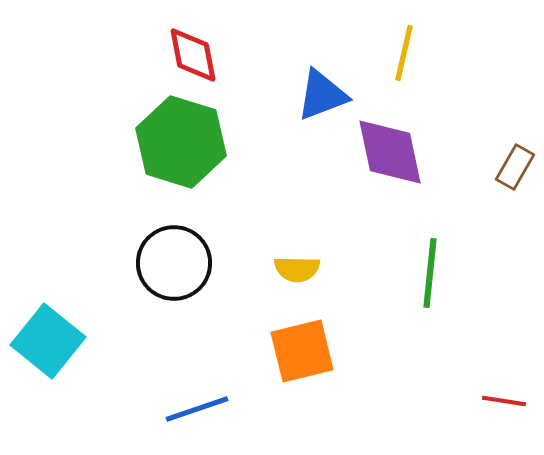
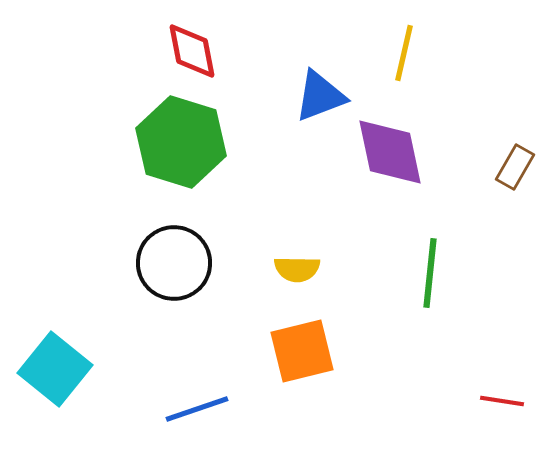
red diamond: moved 1 px left, 4 px up
blue triangle: moved 2 px left, 1 px down
cyan square: moved 7 px right, 28 px down
red line: moved 2 px left
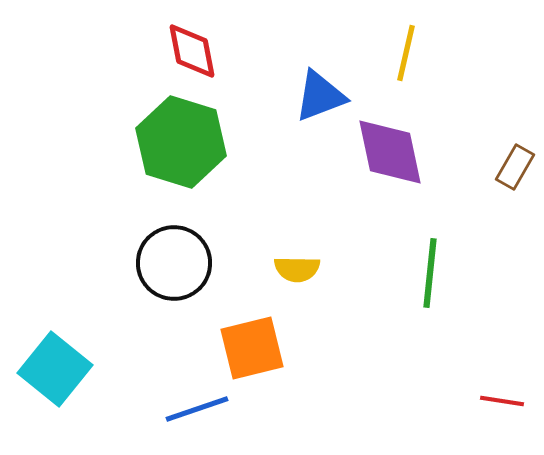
yellow line: moved 2 px right
orange square: moved 50 px left, 3 px up
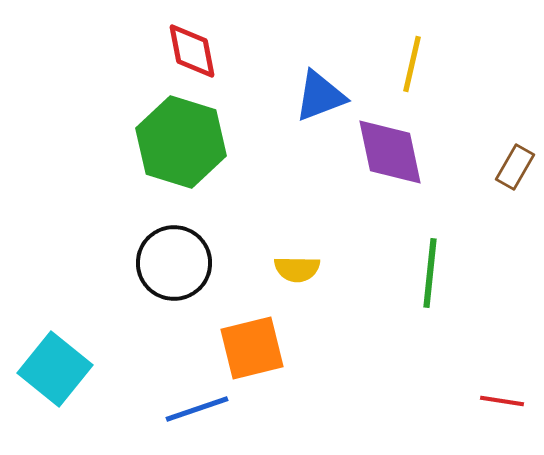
yellow line: moved 6 px right, 11 px down
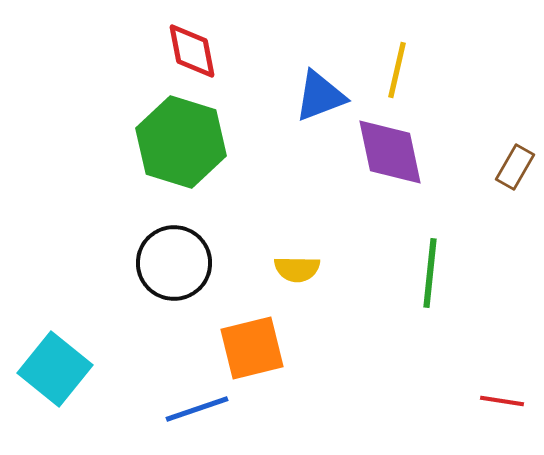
yellow line: moved 15 px left, 6 px down
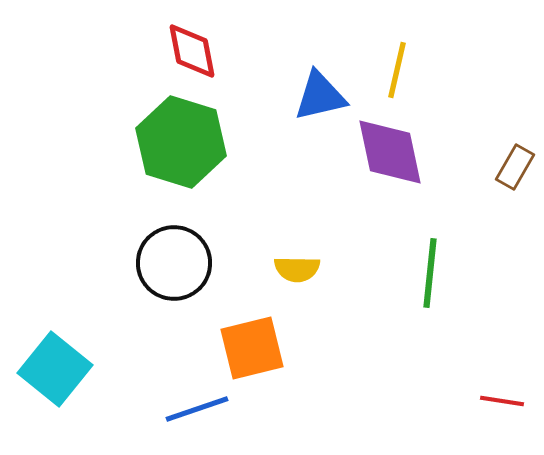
blue triangle: rotated 8 degrees clockwise
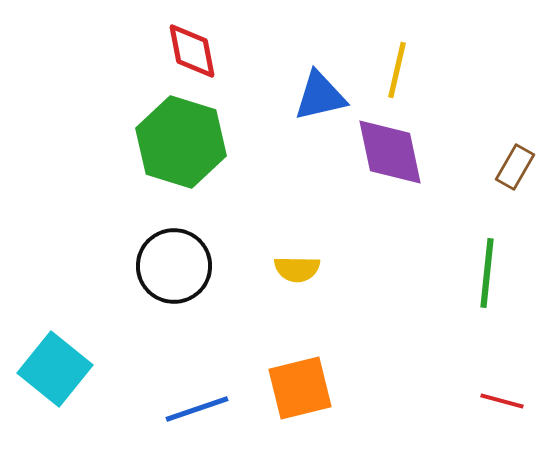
black circle: moved 3 px down
green line: moved 57 px right
orange square: moved 48 px right, 40 px down
red line: rotated 6 degrees clockwise
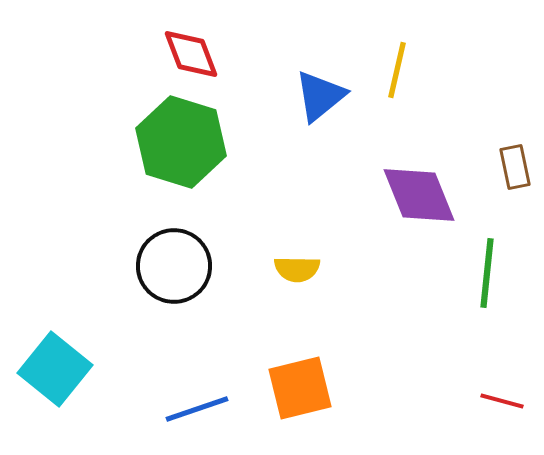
red diamond: moved 1 px left, 3 px down; rotated 10 degrees counterclockwise
blue triangle: rotated 26 degrees counterclockwise
purple diamond: moved 29 px right, 43 px down; rotated 10 degrees counterclockwise
brown rectangle: rotated 42 degrees counterclockwise
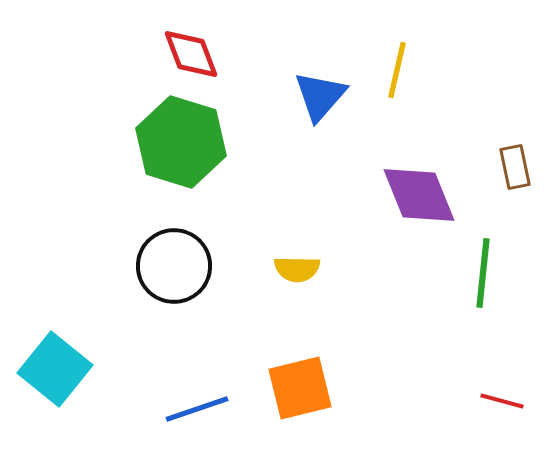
blue triangle: rotated 10 degrees counterclockwise
green line: moved 4 px left
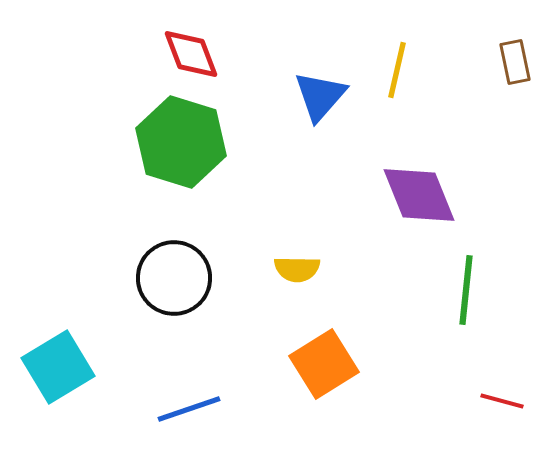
brown rectangle: moved 105 px up
black circle: moved 12 px down
green line: moved 17 px left, 17 px down
cyan square: moved 3 px right, 2 px up; rotated 20 degrees clockwise
orange square: moved 24 px right, 24 px up; rotated 18 degrees counterclockwise
blue line: moved 8 px left
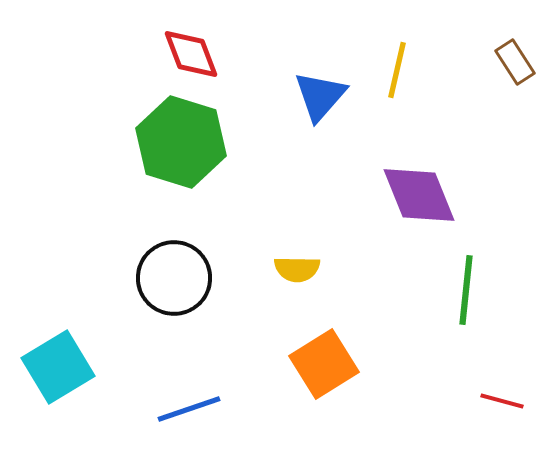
brown rectangle: rotated 21 degrees counterclockwise
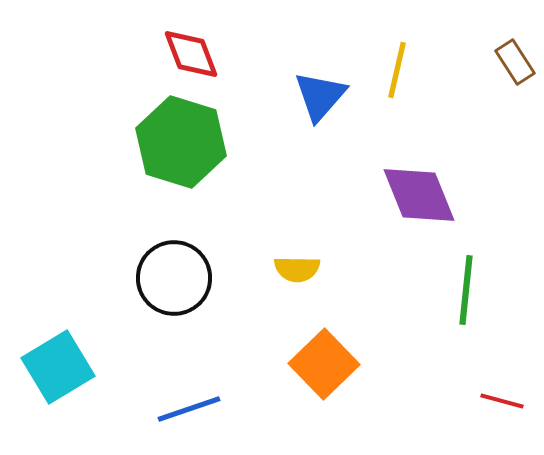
orange square: rotated 12 degrees counterclockwise
